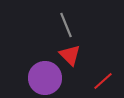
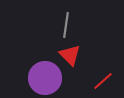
gray line: rotated 30 degrees clockwise
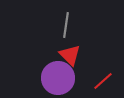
purple circle: moved 13 px right
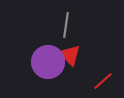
purple circle: moved 10 px left, 16 px up
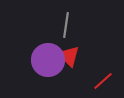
red triangle: moved 1 px left, 1 px down
purple circle: moved 2 px up
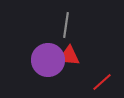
red triangle: rotated 40 degrees counterclockwise
red line: moved 1 px left, 1 px down
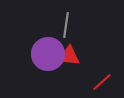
purple circle: moved 6 px up
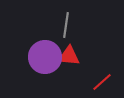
purple circle: moved 3 px left, 3 px down
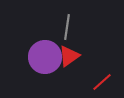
gray line: moved 1 px right, 2 px down
red triangle: rotated 40 degrees counterclockwise
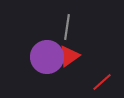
purple circle: moved 2 px right
